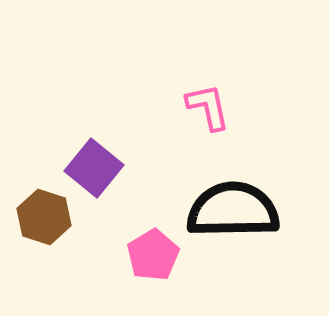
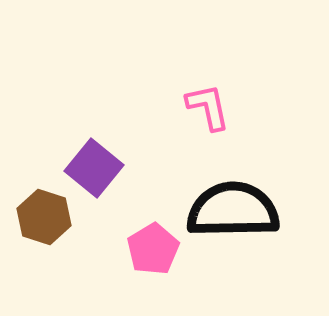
pink pentagon: moved 6 px up
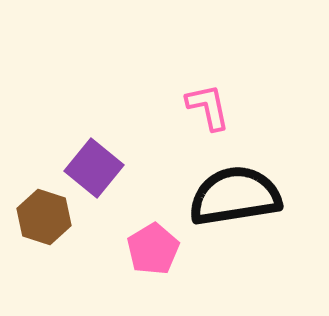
black semicircle: moved 2 px right, 14 px up; rotated 8 degrees counterclockwise
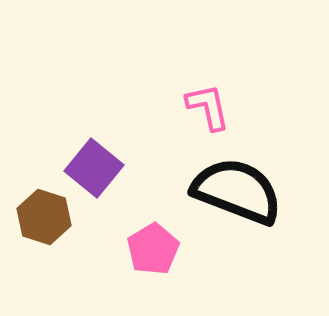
black semicircle: moved 2 px right, 5 px up; rotated 30 degrees clockwise
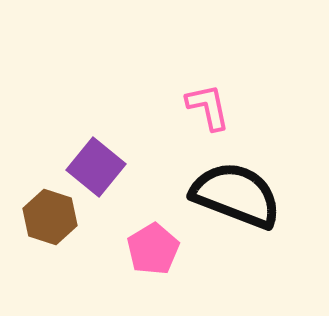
purple square: moved 2 px right, 1 px up
black semicircle: moved 1 px left, 4 px down
brown hexagon: moved 6 px right
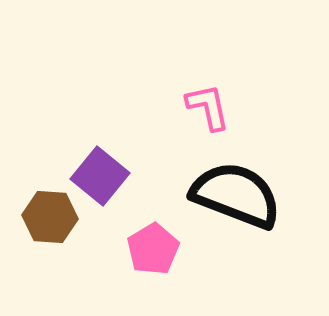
purple square: moved 4 px right, 9 px down
brown hexagon: rotated 14 degrees counterclockwise
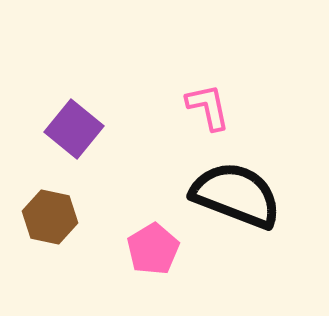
purple square: moved 26 px left, 47 px up
brown hexagon: rotated 8 degrees clockwise
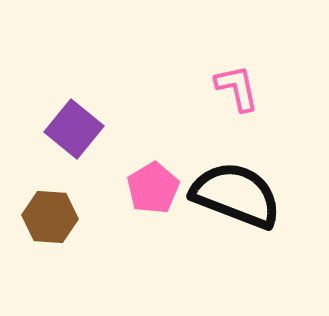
pink L-shape: moved 29 px right, 19 px up
brown hexagon: rotated 8 degrees counterclockwise
pink pentagon: moved 61 px up
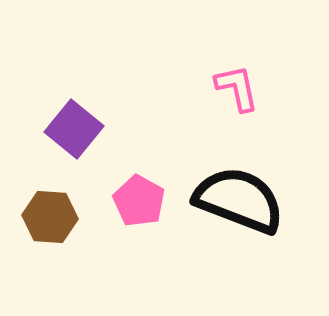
pink pentagon: moved 14 px left, 13 px down; rotated 12 degrees counterclockwise
black semicircle: moved 3 px right, 5 px down
